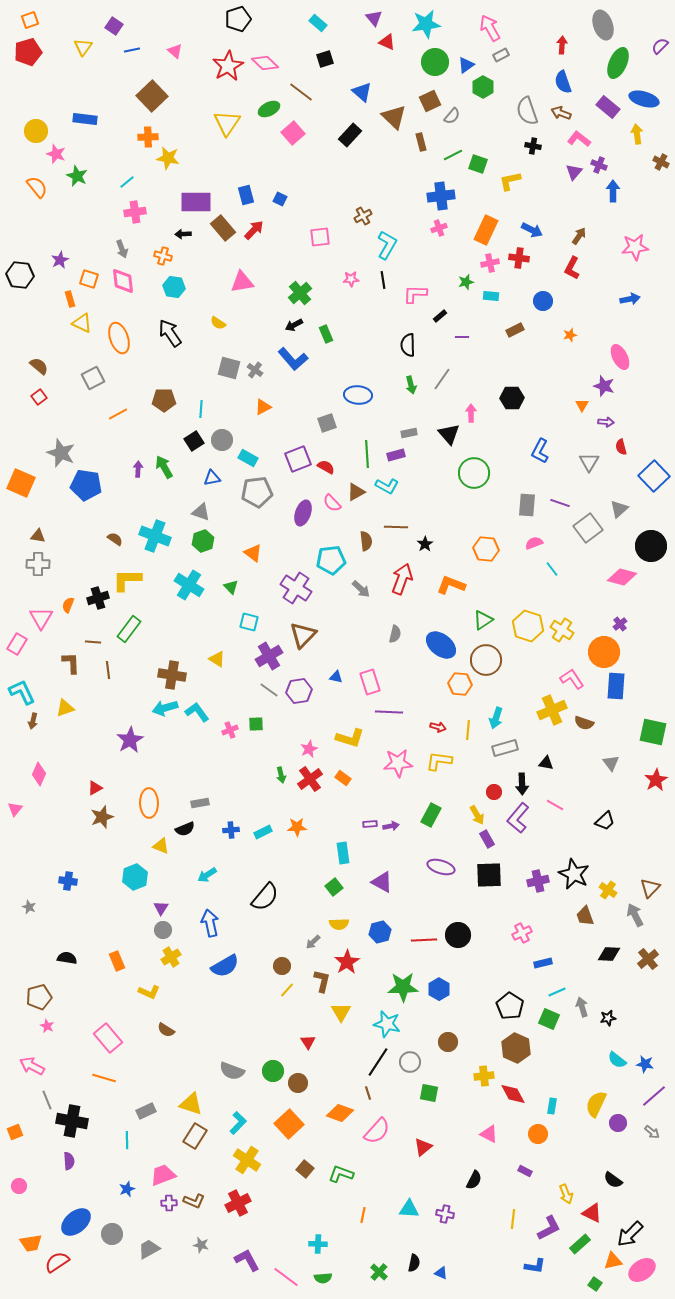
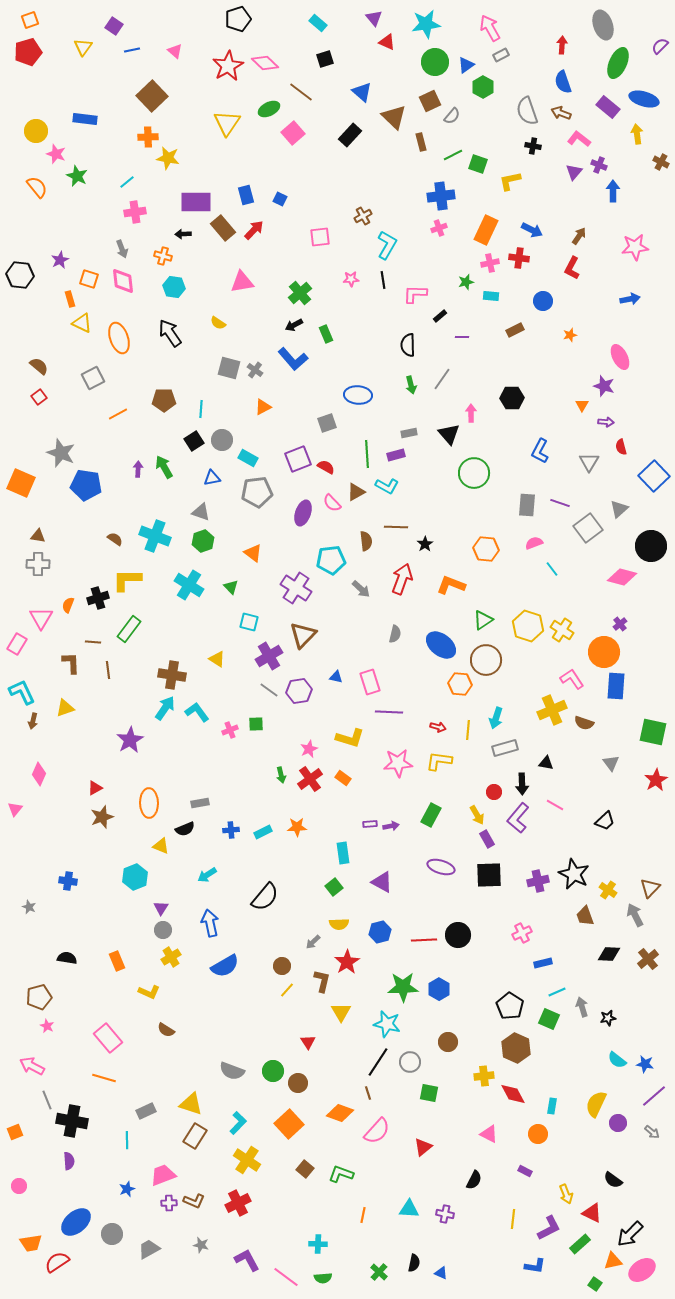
cyan arrow at (165, 708): rotated 140 degrees clockwise
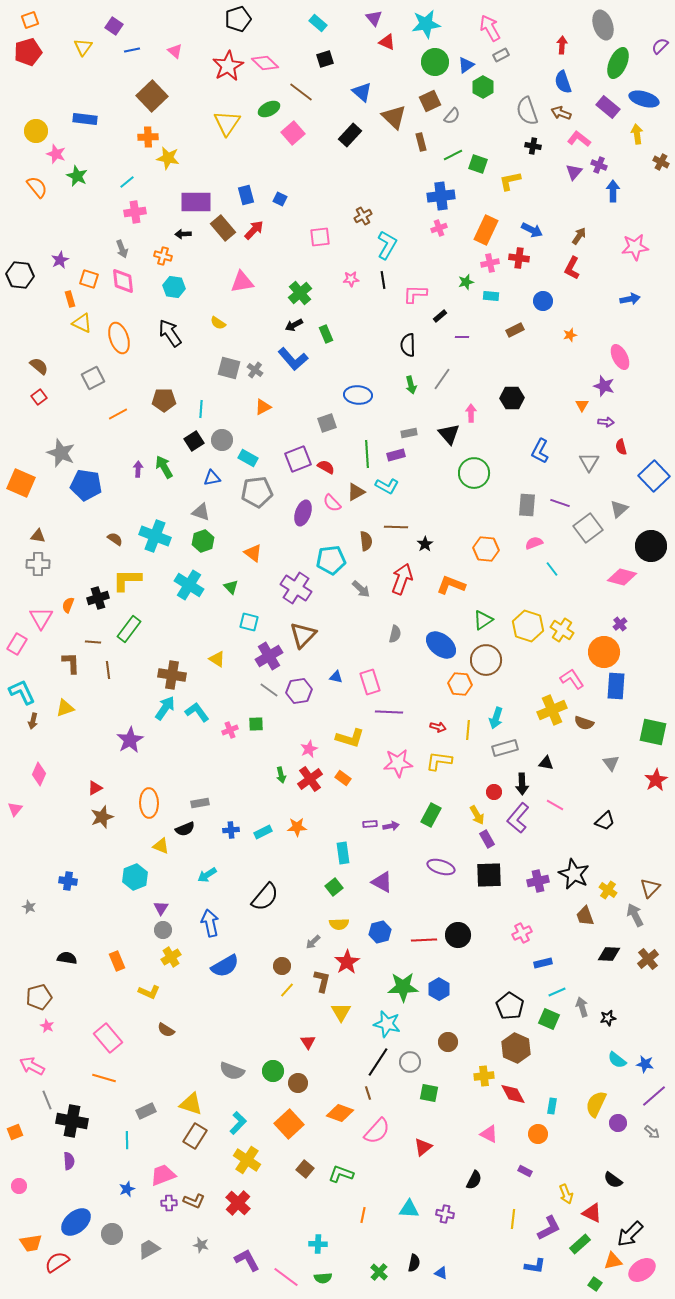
red cross at (238, 1203): rotated 20 degrees counterclockwise
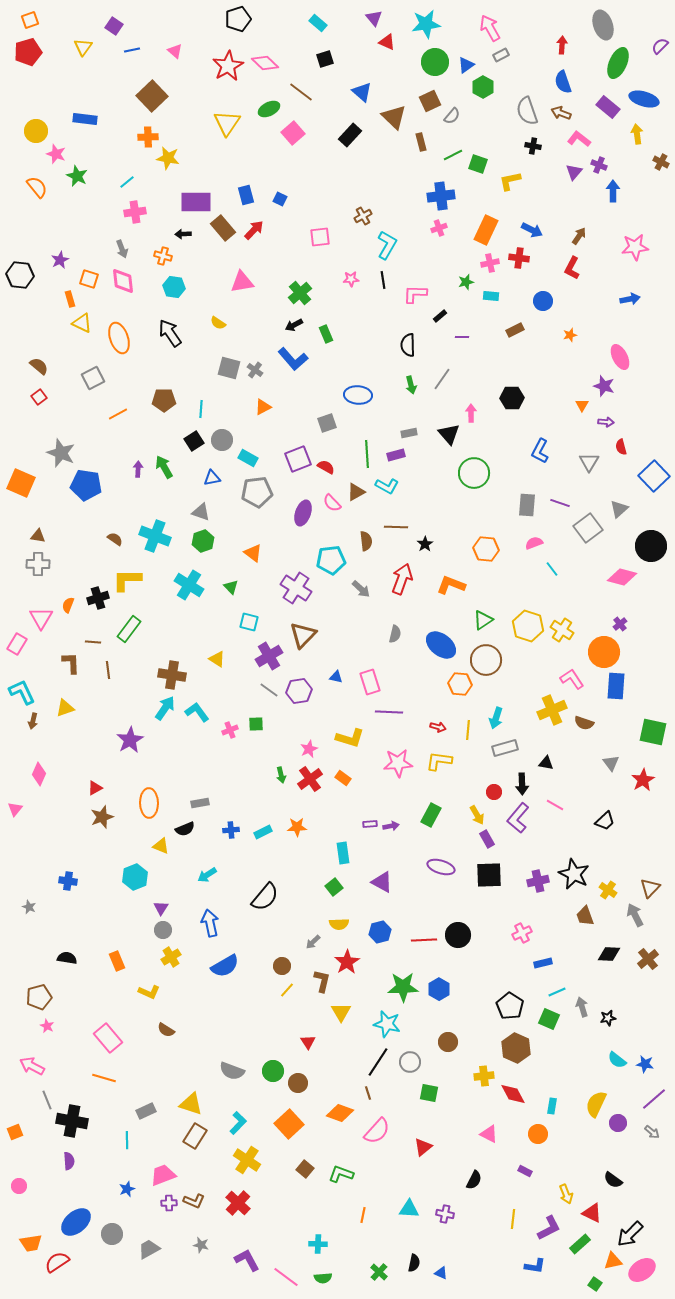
red star at (656, 780): moved 13 px left
purple line at (654, 1096): moved 3 px down
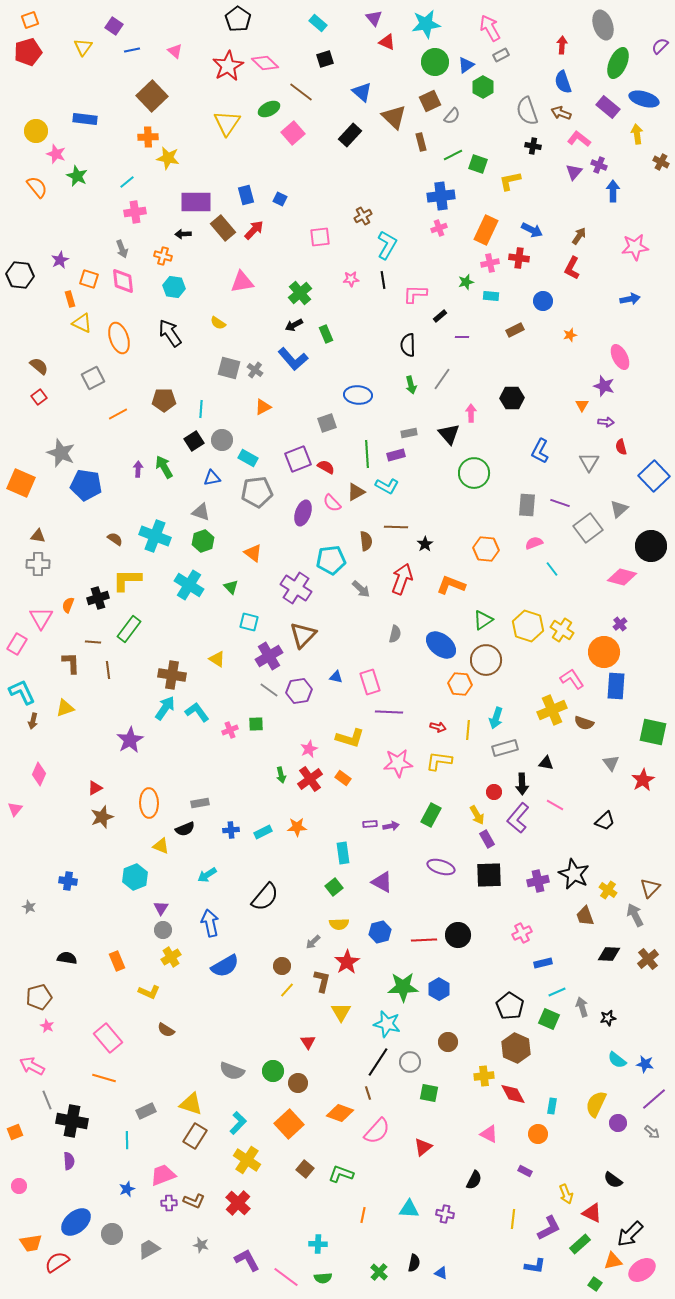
black pentagon at (238, 19): rotated 20 degrees counterclockwise
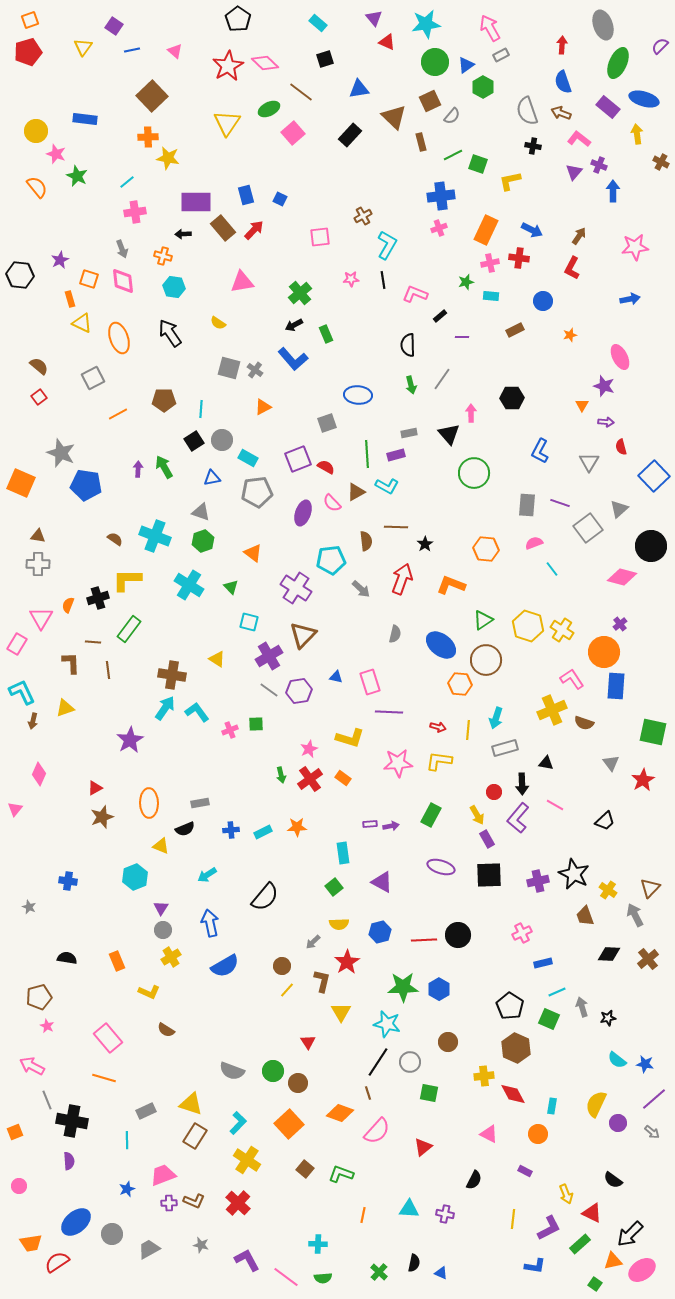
blue triangle at (362, 92): moved 3 px left, 3 px up; rotated 50 degrees counterclockwise
pink L-shape at (415, 294): rotated 20 degrees clockwise
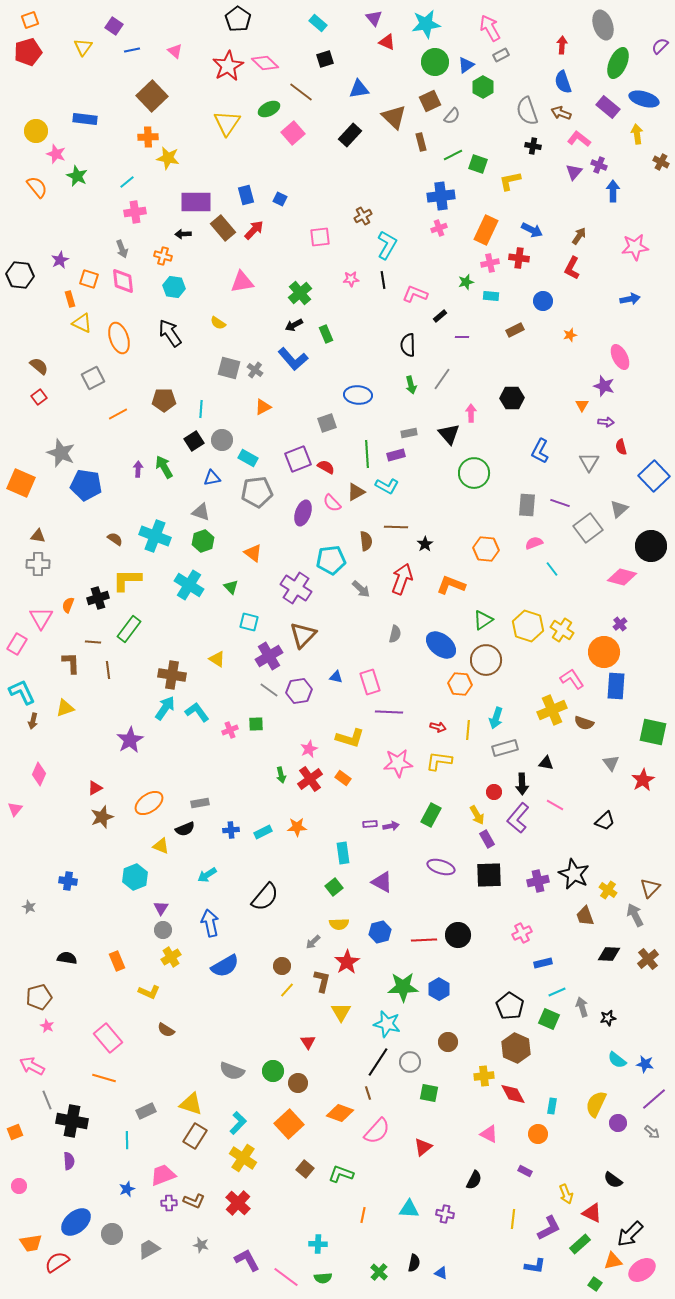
orange ellipse at (149, 803): rotated 56 degrees clockwise
yellow cross at (247, 1160): moved 4 px left, 2 px up
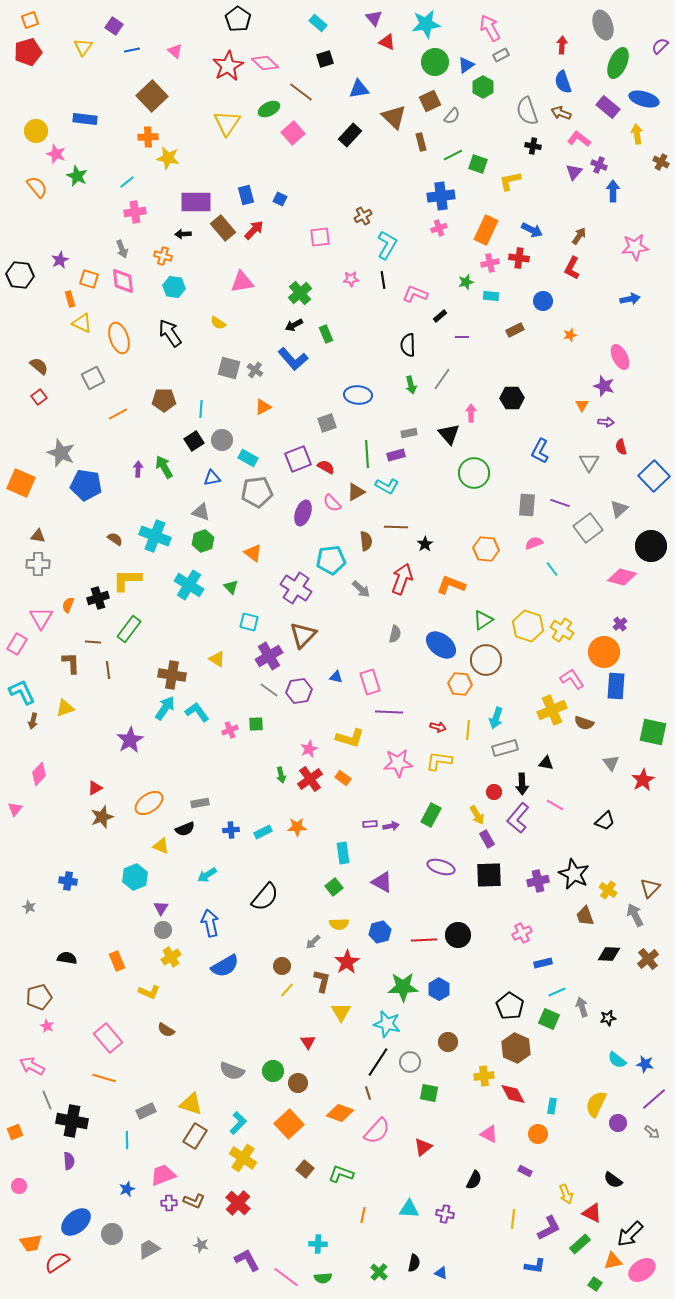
pink diamond at (39, 774): rotated 20 degrees clockwise
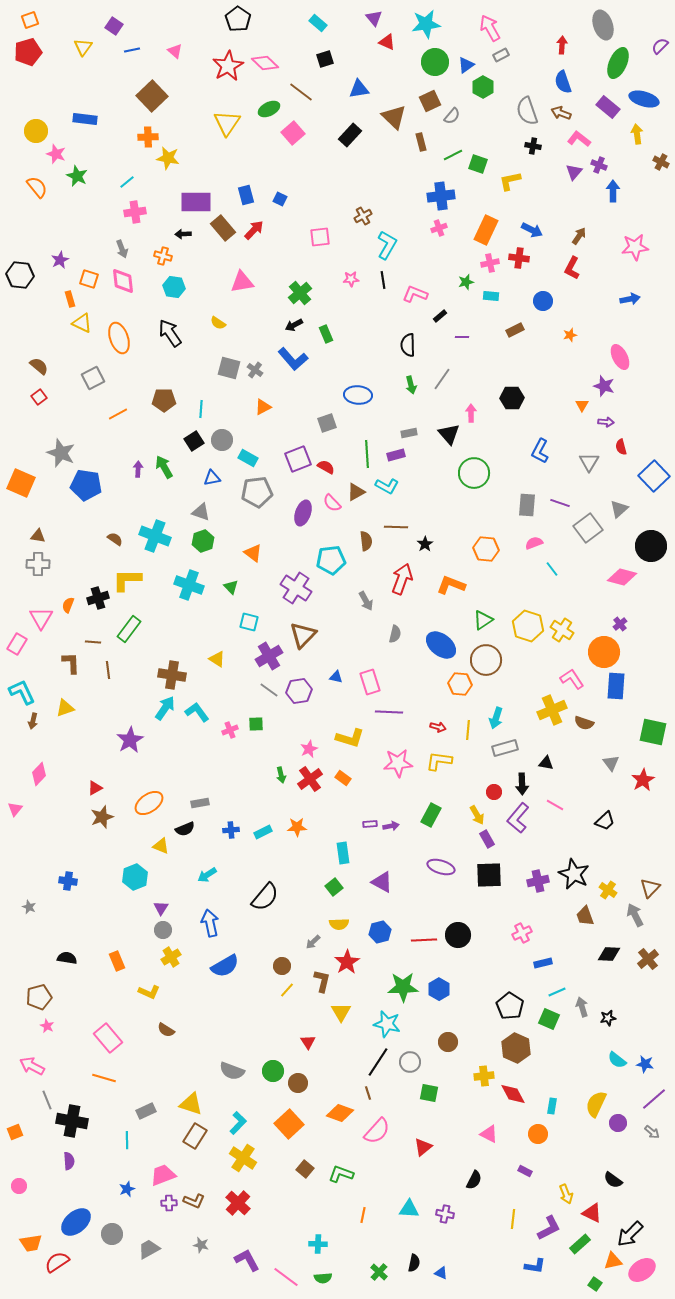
cyan cross at (189, 585): rotated 12 degrees counterclockwise
gray arrow at (361, 589): moved 5 px right, 12 px down; rotated 18 degrees clockwise
